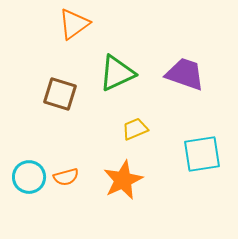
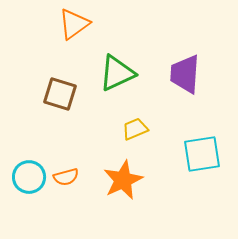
purple trapezoid: rotated 105 degrees counterclockwise
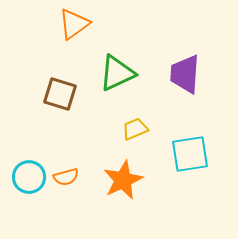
cyan square: moved 12 px left
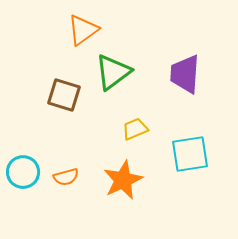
orange triangle: moved 9 px right, 6 px down
green triangle: moved 4 px left, 1 px up; rotated 12 degrees counterclockwise
brown square: moved 4 px right, 1 px down
cyan circle: moved 6 px left, 5 px up
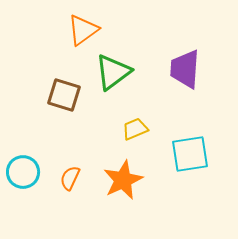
purple trapezoid: moved 5 px up
orange semicircle: moved 4 px right, 1 px down; rotated 130 degrees clockwise
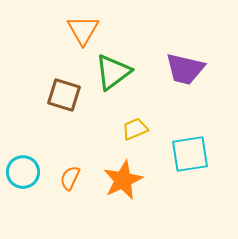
orange triangle: rotated 24 degrees counterclockwise
purple trapezoid: rotated 81 degrees counterclockwise
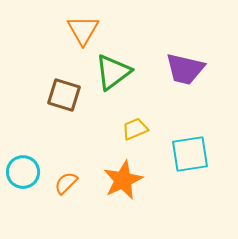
orange semicircle: moved 4 px left, 5 px down; rotated 20 degrees clockwise
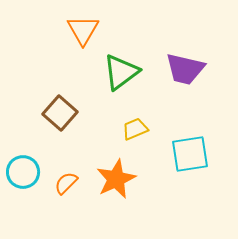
green triangle: moved 8 px right
brown square: moved 4 px left, 18 px down; rotated 24 degrees clockwise
orange star: moved 7 px left, 1 px up
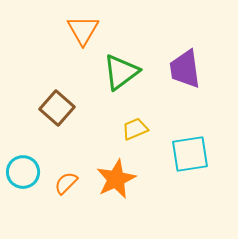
purple trapezoid: rotated 69 degrees clockwise
brown square: moved 3 px left, 5 px up
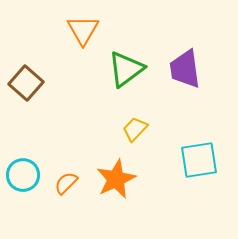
green triangle: moved 5 px right, 3 px up
brown square: moved 31 px left, 25 px up
yellow trapezoid: rotated 24 degrees counterclockwise
cyan square: moved 9 px right, 6 px down
cyan circle: moved 3 px down
